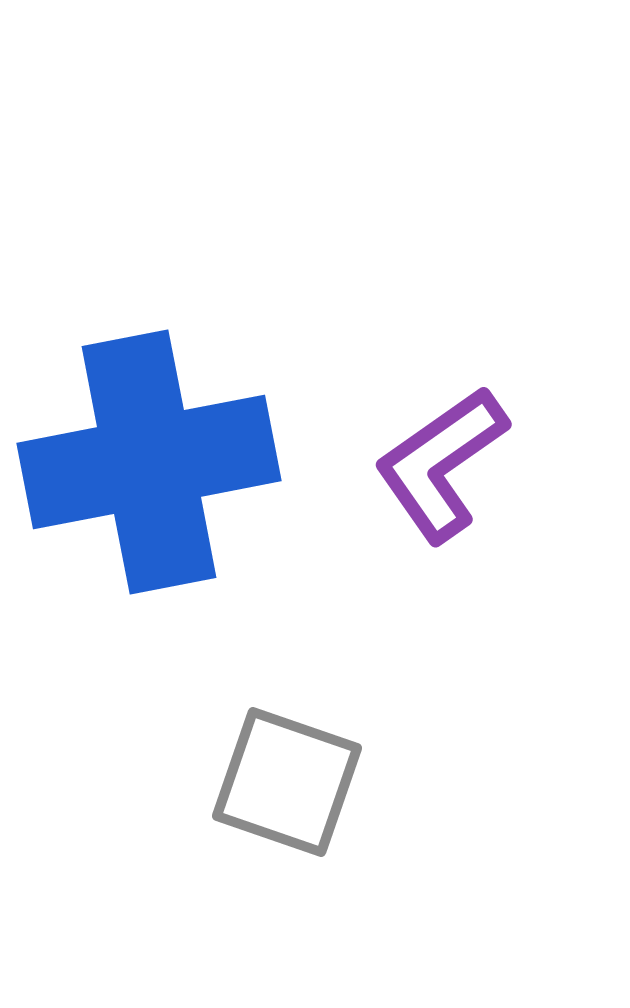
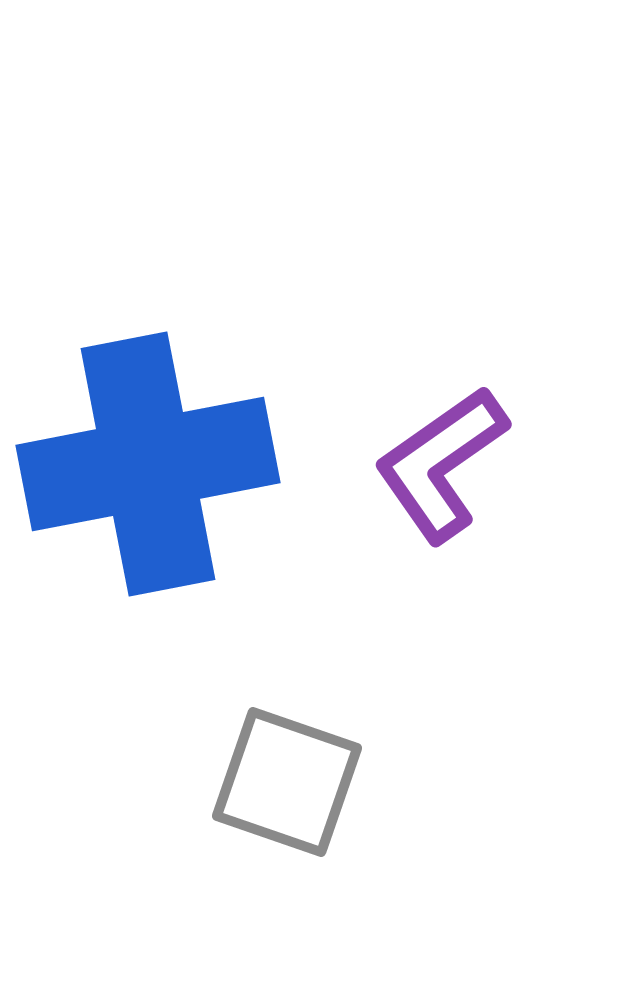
blue cross: moved 1 px left, 2 px down
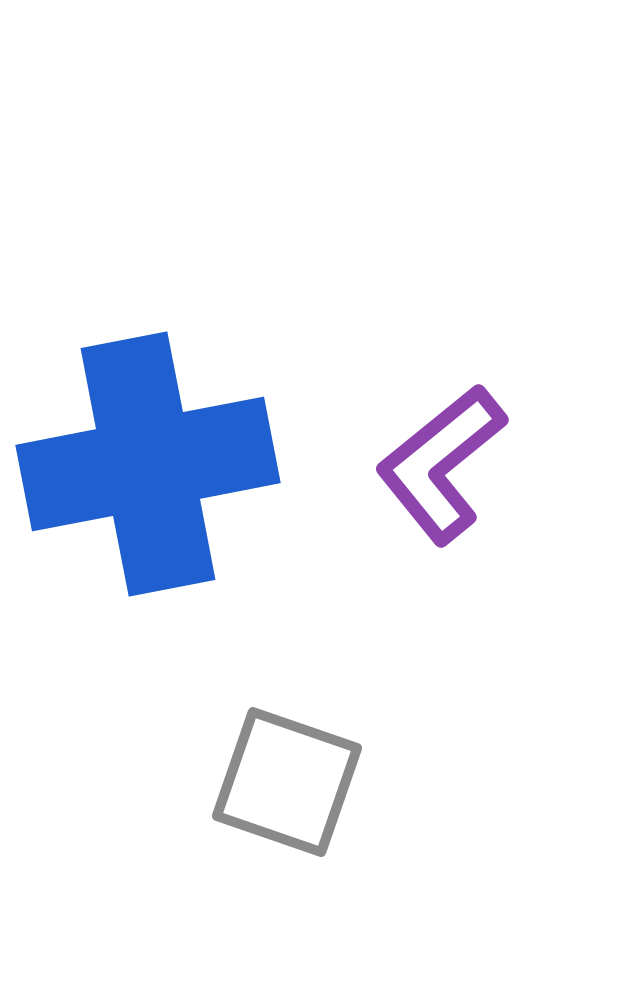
purple L-shape: rotated 4 degrees counterclockwise
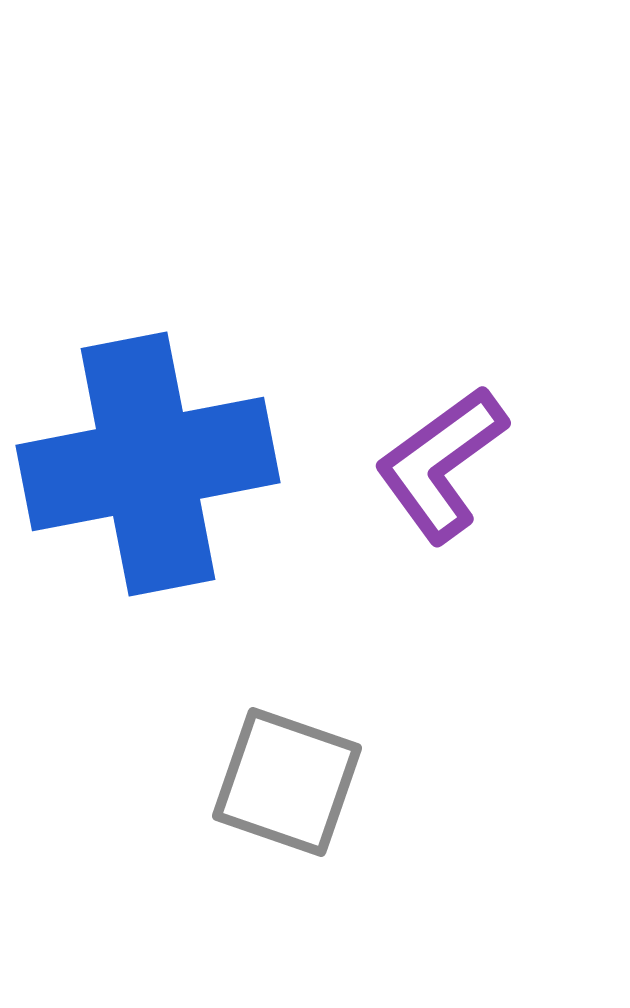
purple L-shape: rotated 3 degrees clockwise
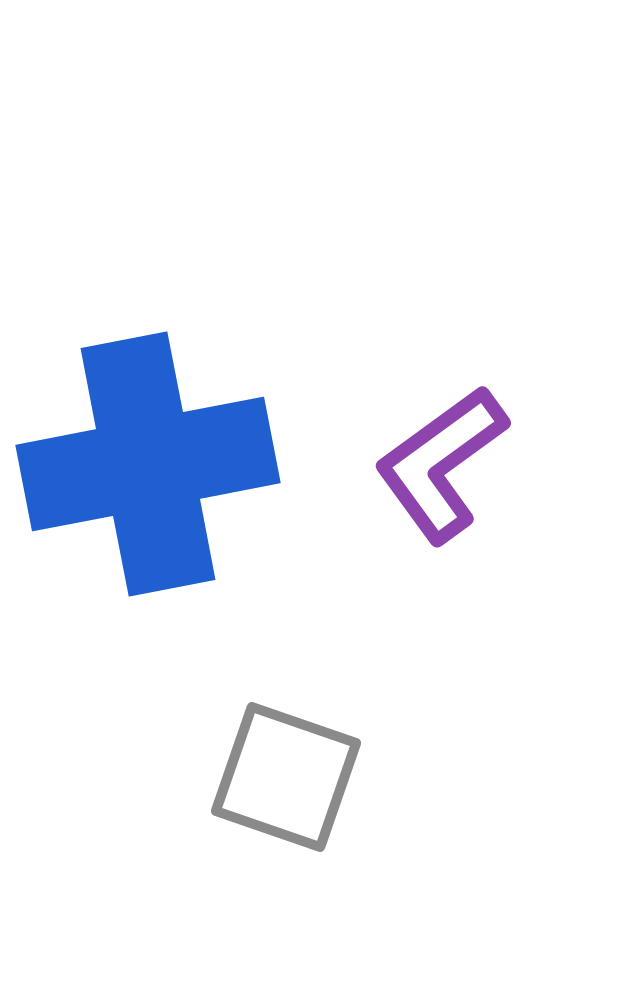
gray square: moved 1 px left, 5 px up
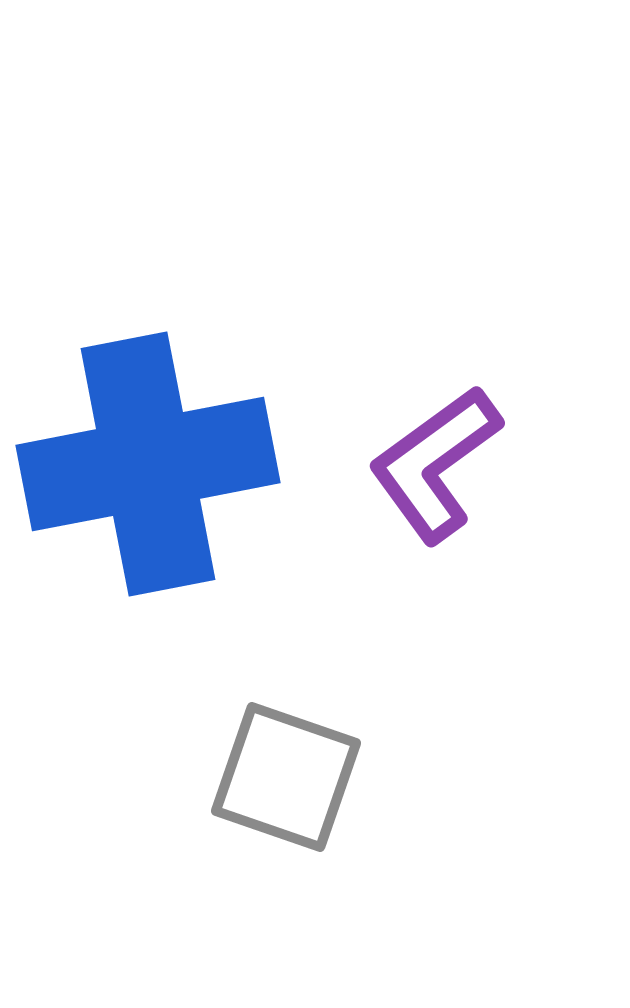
purple L-shape: moved 6 px left
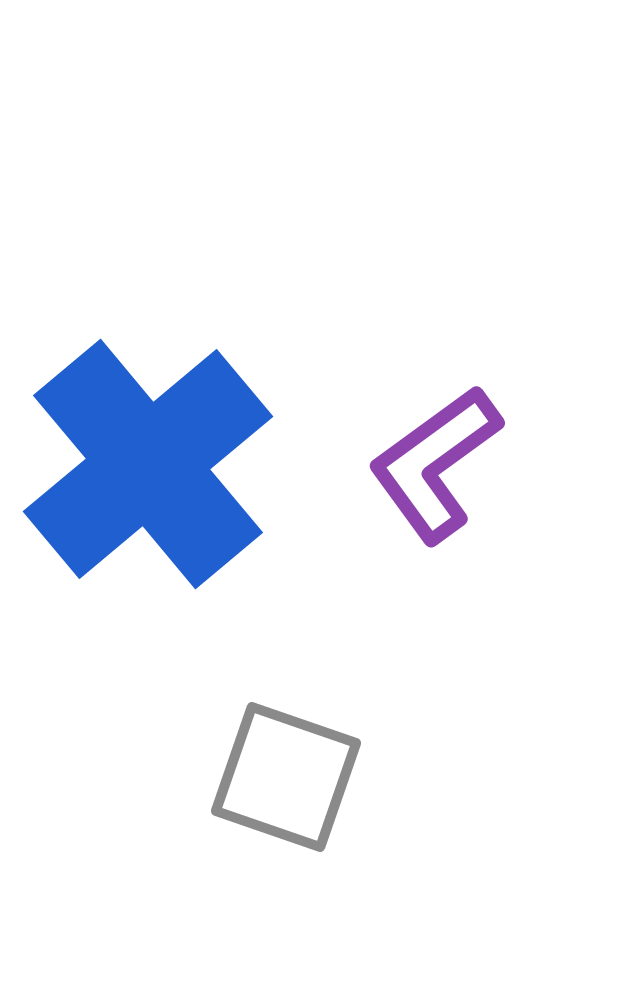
blue cross: rotated 29 degrees counterclockwise
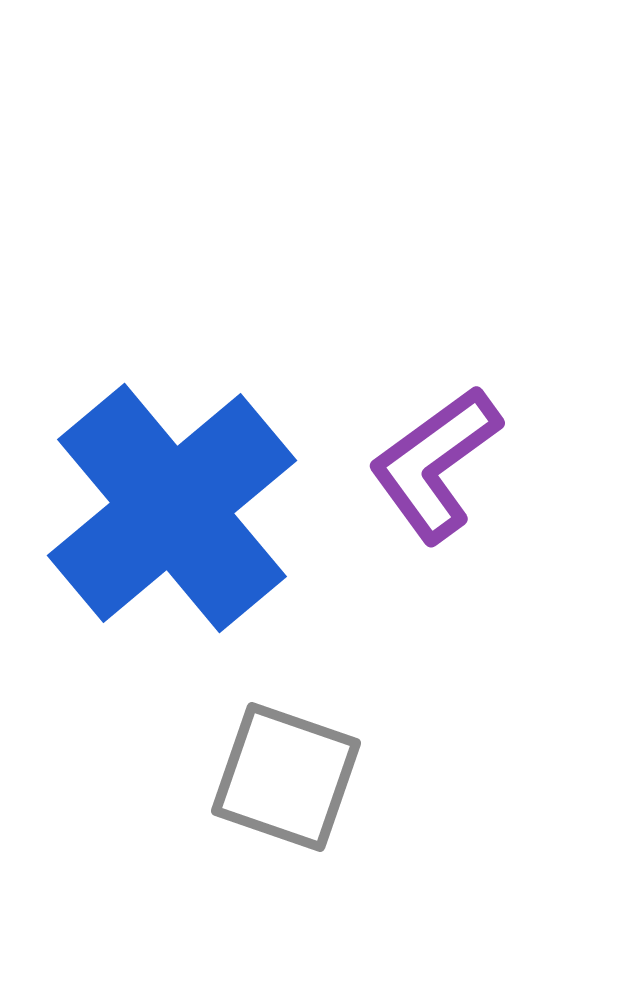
blue cross: moved 24 px right, 44 px down
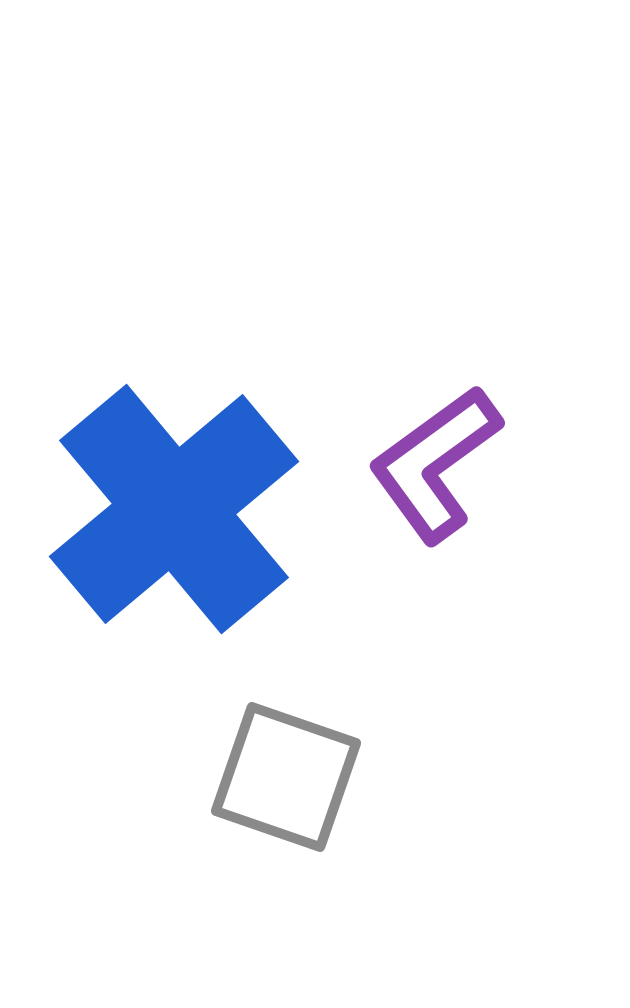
blue cross: moved 2 px right, 1 px down
